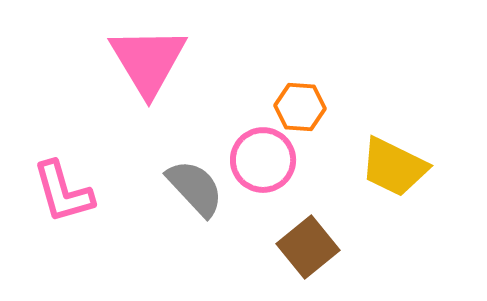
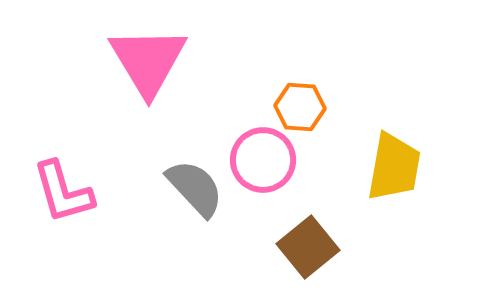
yellow trapezoid: rotated 106 degrees counterclockwise
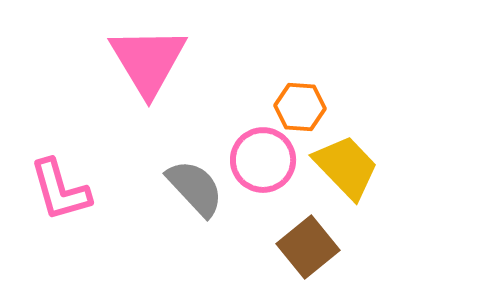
yellow trapezoid: moved 48 px left; rotated 54 degrees counterclockwise
pink L-shape: moved 3 px left, 2 px up
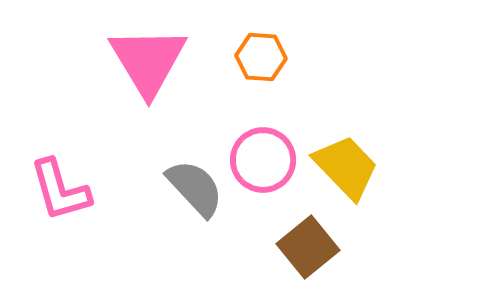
orange hexagon: moved 39 px left, 50 px up
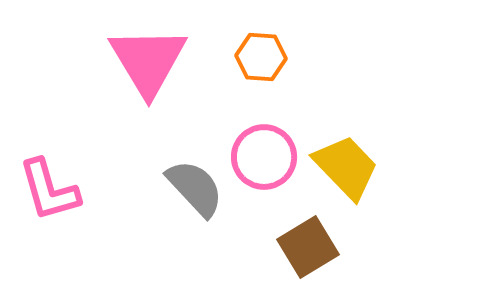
pink circle: moved 1 px right, 3 px up
pink L-shape: moved 11 px left
brown square: rotated 8 degrees clockwise
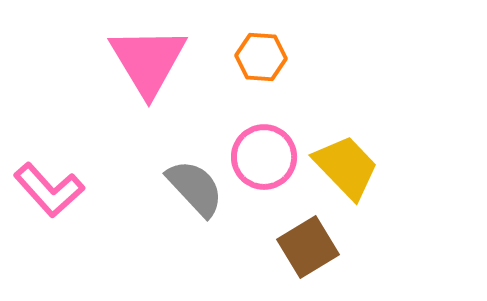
pink L-shape: rotated 26 degrees counterclockwise
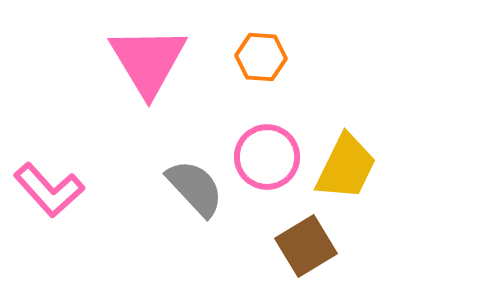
pink circle: moved 3 px right
yellow trapezoid: rotated 70 degrees clockwise
brown square: moved 2 px left, 1 px up
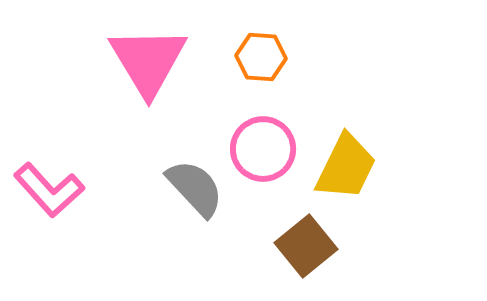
pink circle: moved 4 px left, 8 px up
brown square: rotated 8 degrees counterclockwise
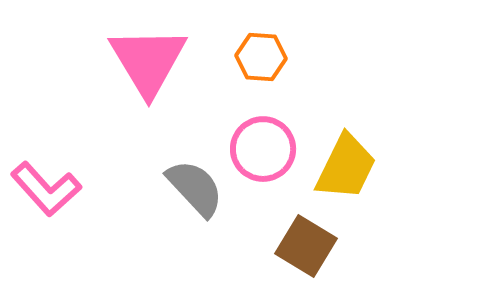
pink L-shape: moved 3 px left, 1 px up
brown square: rotated 20 degrees counterclockwise
